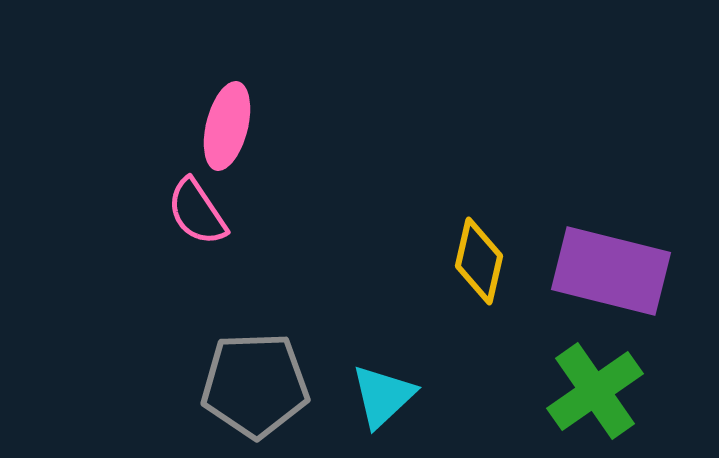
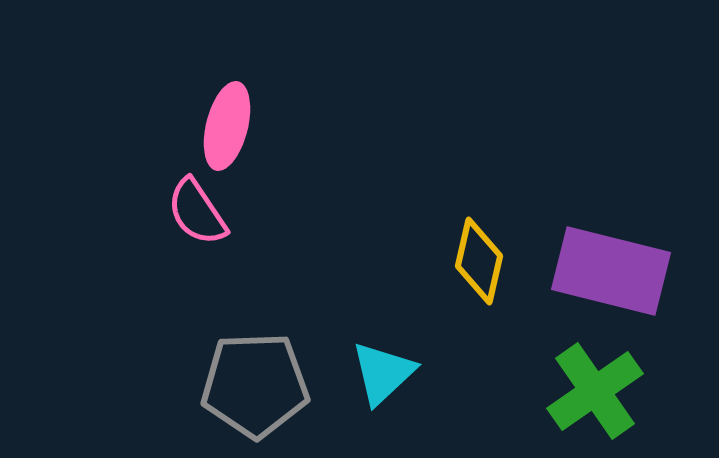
cyan triangle: moved 23 px up
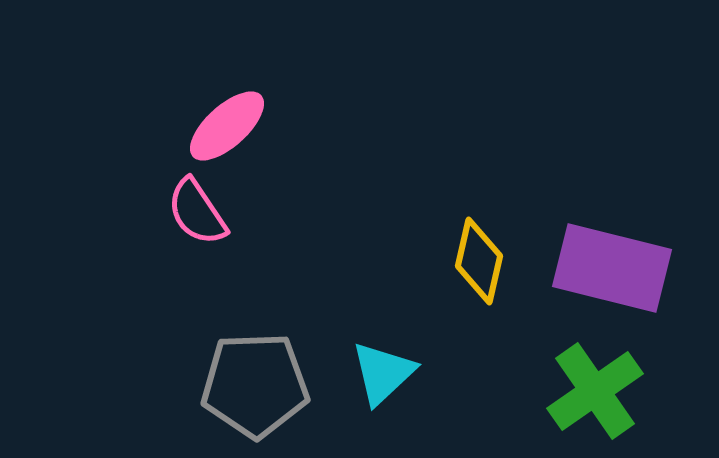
pink ellipse: rotated 34 degrees clockwise
purple rectangle: moved 1 px right, 3 px up
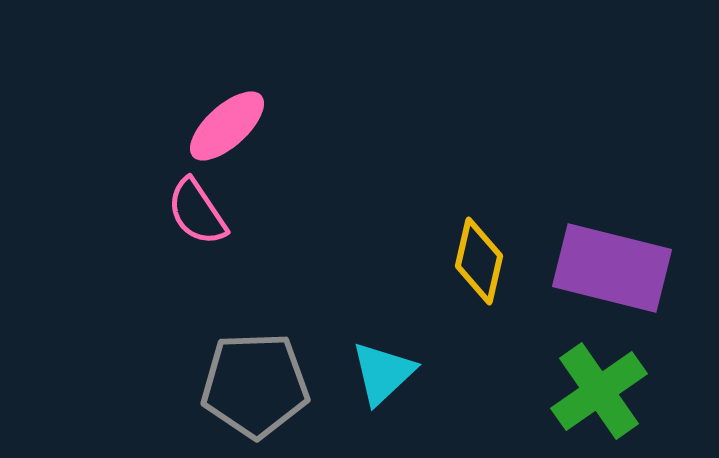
green cross: moved 4 px right
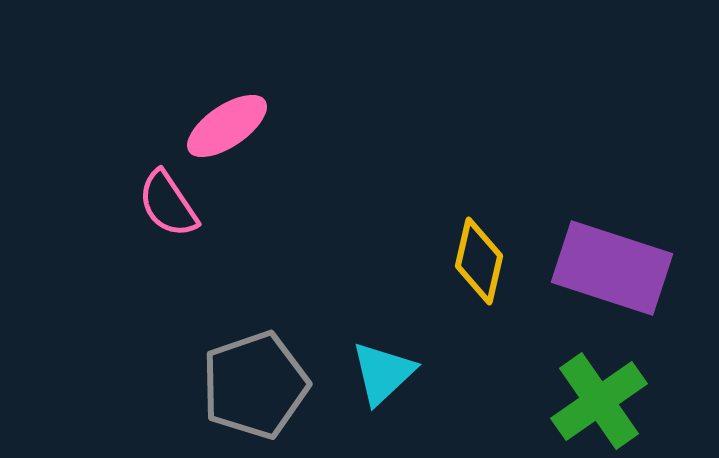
pink ellipse: rotated 8 degrees clockwise
pink semicircle: moved 29 px left, 8 px up
purple rectangle: rotated 4 degrees clockwise
gray pentagon: rotated 17 degrees counterclockwise
green cross: moved 10 px down
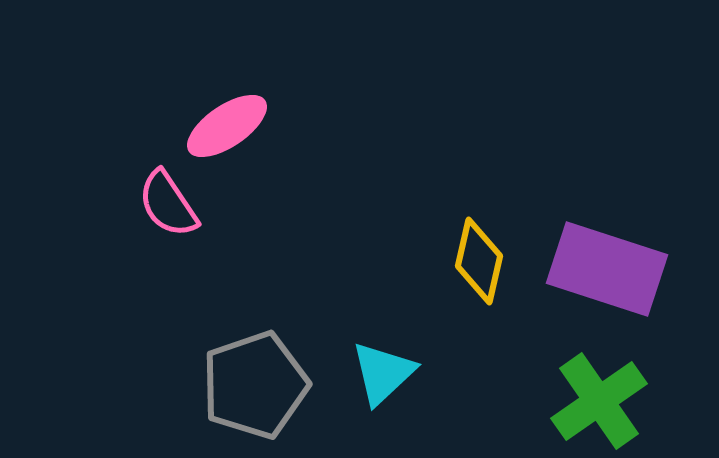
purple rectangle: moved 5 px left, 1 px down
